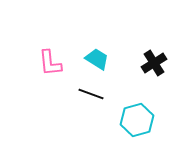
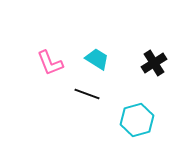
pink L-shape: rotated 16 degrees counterclockwise
black line: moved 4 px left
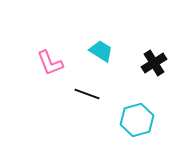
cyan trapezoid: moved 4 px right, 8 px up
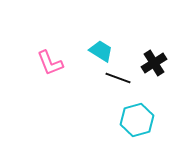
black line: moved 31 px right, 16 px up
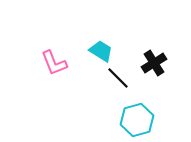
pink L-shape: moved 4 px right
black line: rotated 25 degrees clockwise
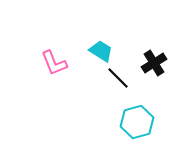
cyan hexagon: moved 2 px down
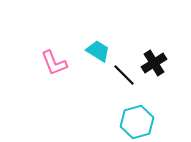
cyan trapezoid: moved 3 px left
black line: moved 6 px right, 3 px up
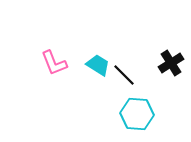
cyan trapezoid: moved 14 px down
black cross: moved 17 px right
cyan hexagon: moved 8 px up; rotated 20 degrees clockwise
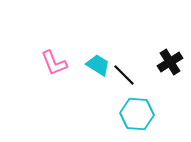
black cross: moved 1 px left, 1 px up
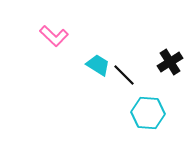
pink L-shape: moved 27 px up; rotated 24 degrees counterclockwise
cyan hexagon: moved 11 px right, 1 px up
